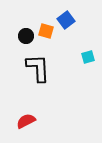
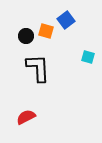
cyan square: rotated 32 degrees clockwise
red semicircle: moved 4 px up
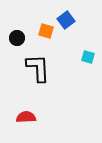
black circle: moved 9 px left, 2 px down
red semicircle: rotated 24 degrees clockwise
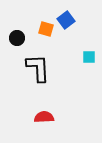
orange square: moved 2 px up
cyan square: moved 1 px right; rotated 16 degrees counterclockwise
red semicircle: moved 18 px right
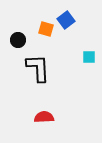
black circle: moved 1 px right, 2 px down
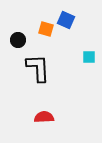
blue square: rotated 30 degrees counterclockwise
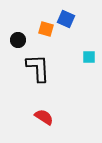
blue square: moved 1 px up
red semicircle: rotated 36 degrees clockwise
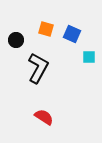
blue square: moved 6 px right, 15 px down
black circle: moved 2 px left
black L-shape: rotated 32 degrees clockwise
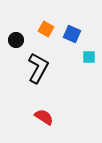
orange square: rotated 14 degrees clockwise
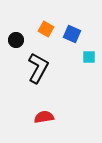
red semicircle: rotated 42 degrees counterclockwise
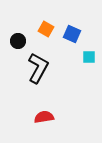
black circle: moved 2 px right, 1 px down
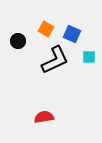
black L-shape: moved 17 px right, 8 px up; rotated 36 degrees clockwise
